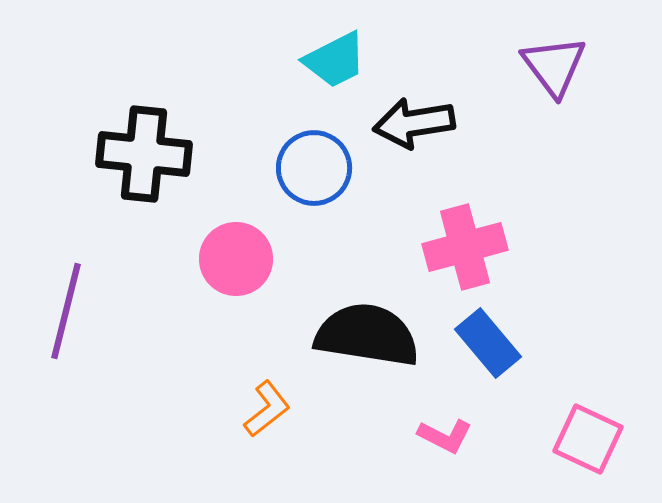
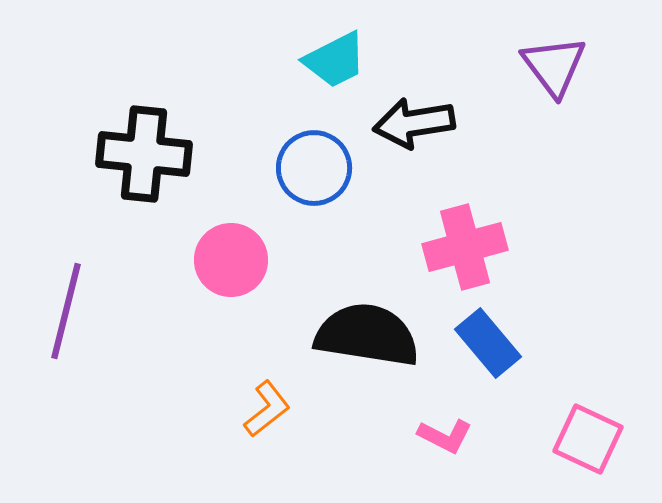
pink circle: moved 5 px left, 1 px down
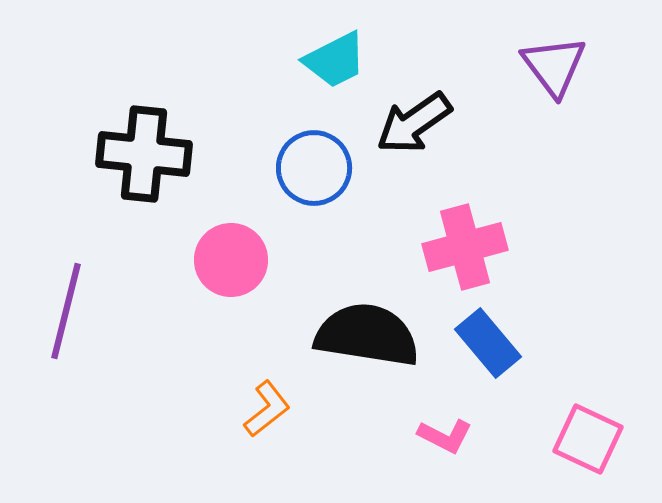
black arrow: rotated 26 degrees counterclockwise
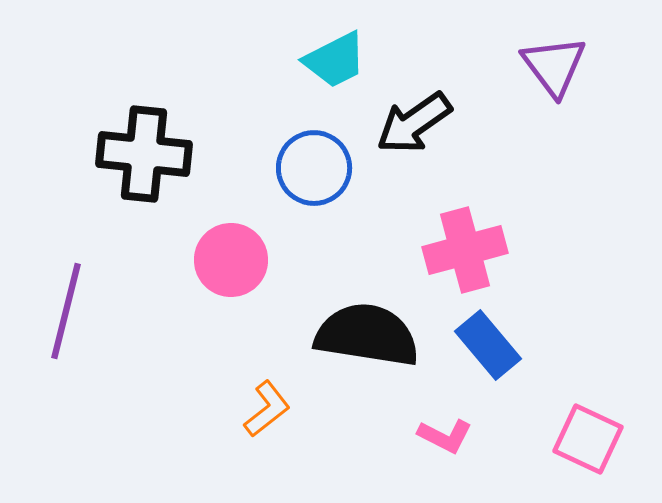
pink cross: moved 3 px down
blue rectangle: moved 2 px down
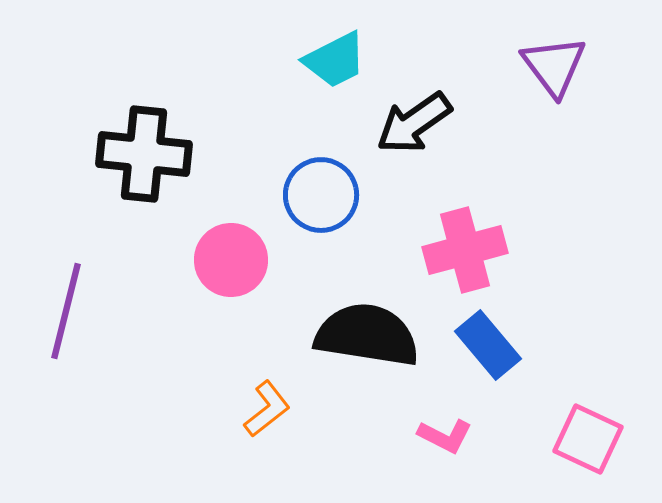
blue circle: moved 7 px right, 27 px down
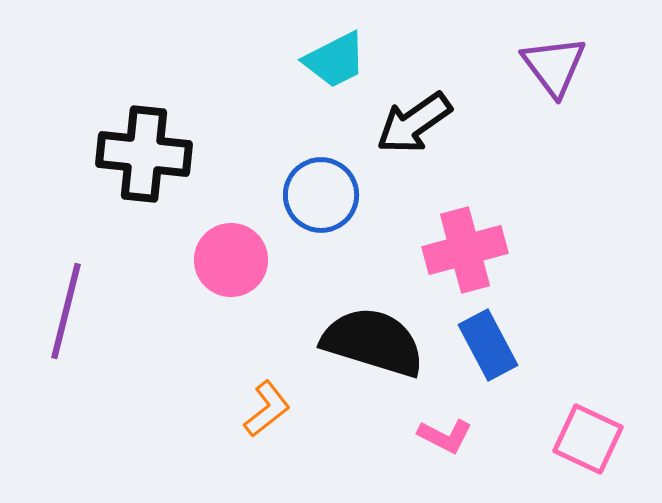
black semicircle: moved 6 px right, 7 px down; rotated 8 degrees clockwise
blue rectangle: rotated 12 degrees clockwise
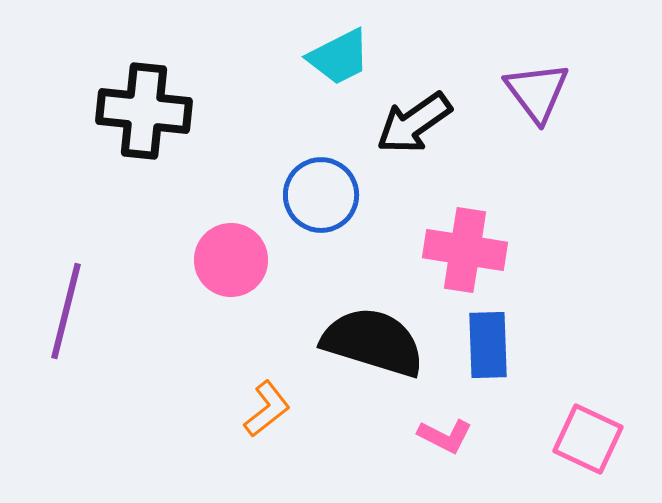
cyan trapezoid: moved 4 px right, 3 px up
purple triangle: moved 17 px left, 26 px down
black cross: moved 43 px up
pink cross: rotated 24 degrees clockwise
blue rectangle: rotated 26 degrees clockwise
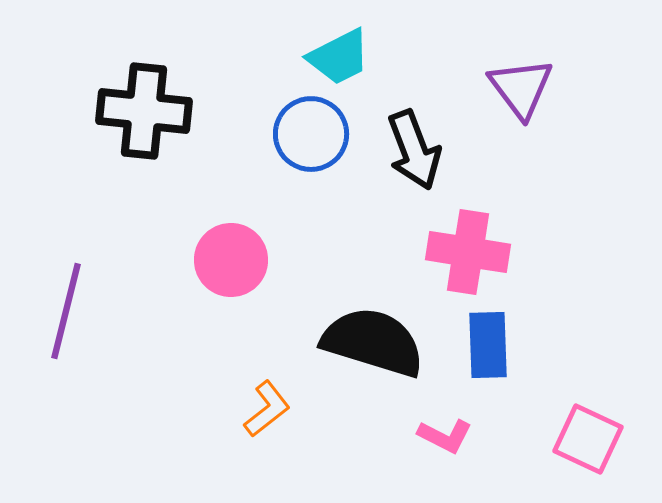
purple triangle: moved 16 px left, 4 px up
black arrow: moved 27 px down; rotated 76 degrees counterclockwise
blue circle: moved 10 px left, 61 px up
pink cross: moved 3 px right, 2 px down
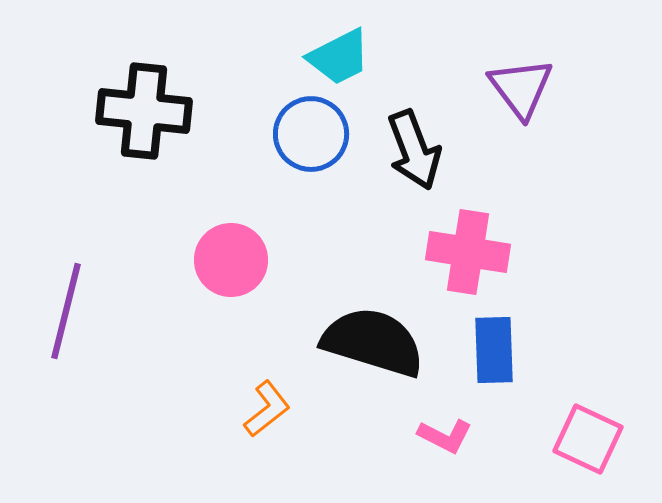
blue rectangle: moved 6 px right, 5 px down
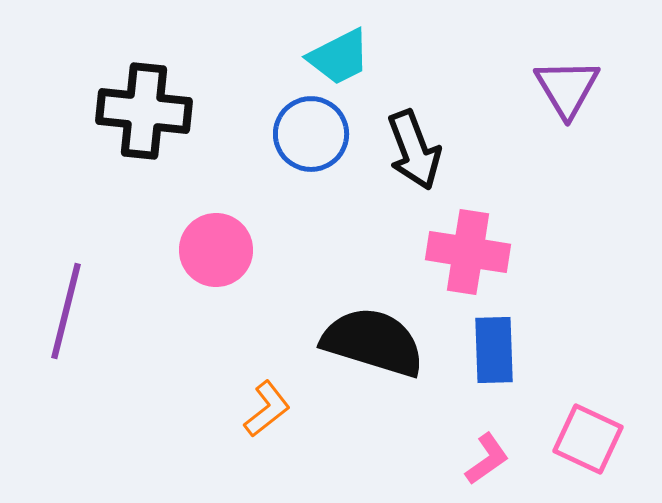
purple triangle: moved 46 px right; rotated 6 degrees clockwise
pink circle: moved 15 px left, 10 px up
pink L-shape: moved 42 px right, 23 px down; rotated 62 degrees counterclockwise
